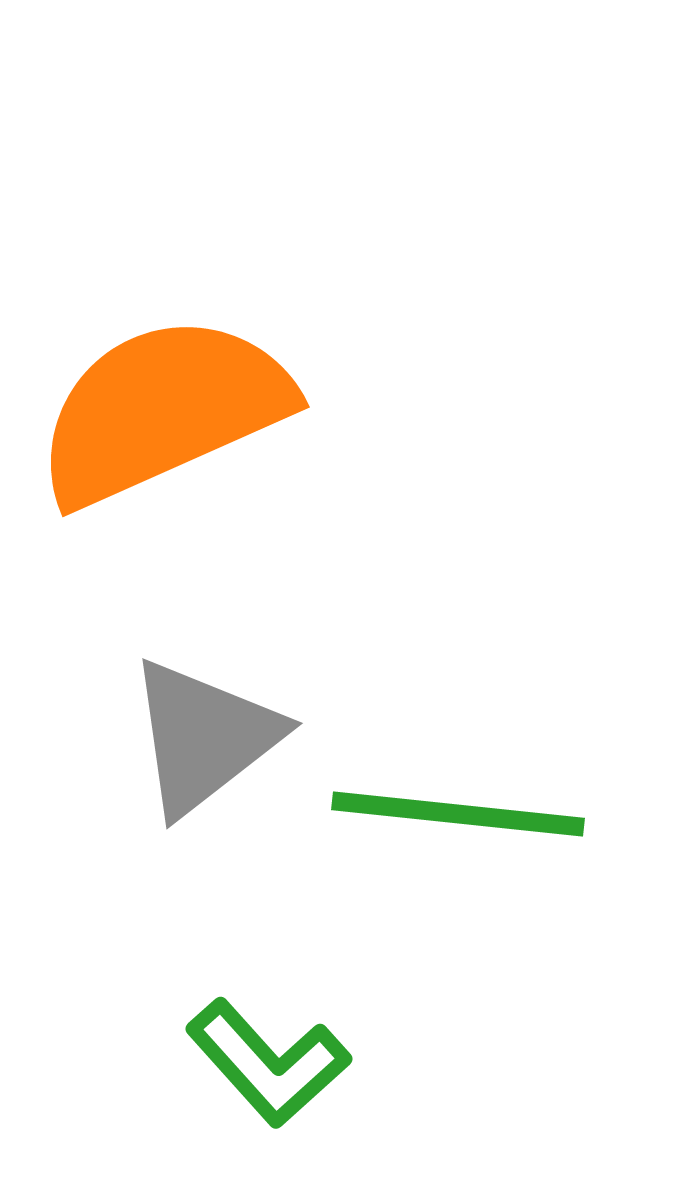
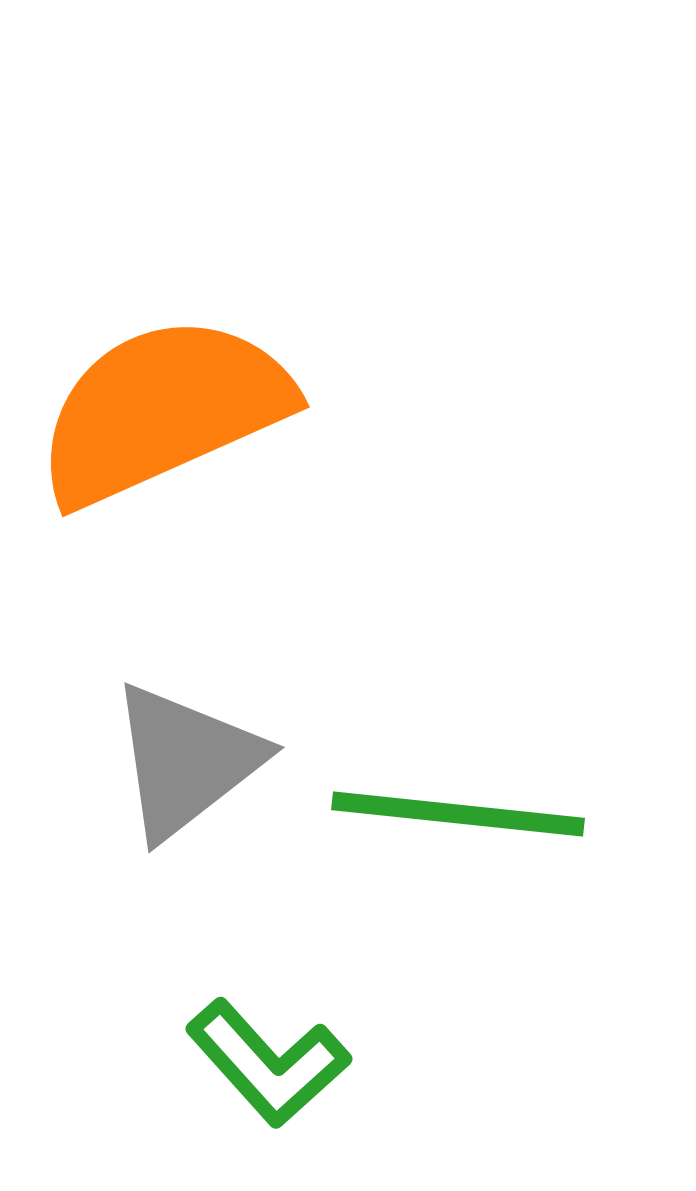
gray triangle: moved 18 px left, 24 px down
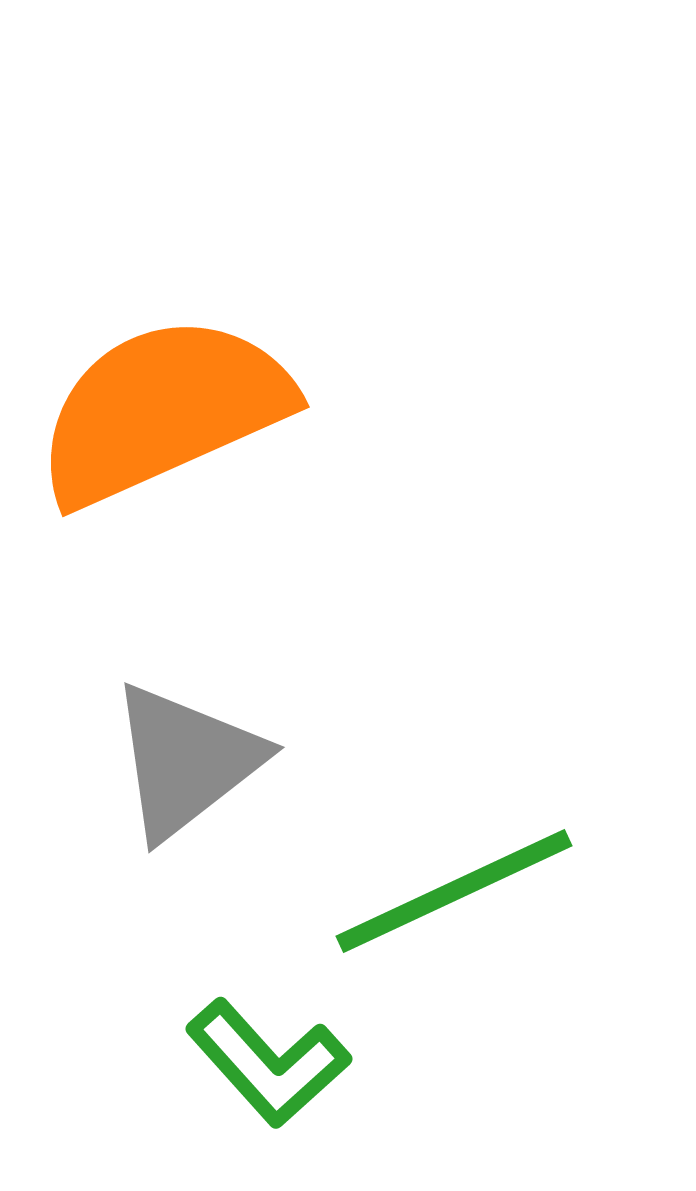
green line: moved 4 px left, 77 px down; rotated 31 degrees counterclockwise
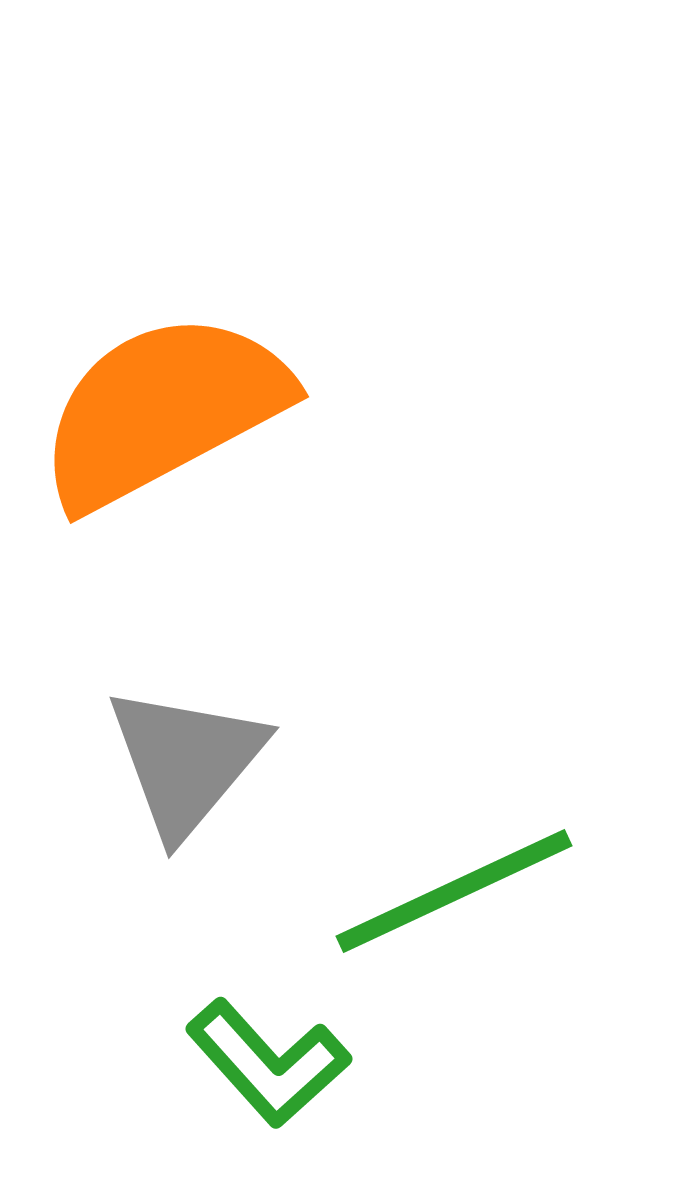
orange semicircle: rotated 4 degrees counterclockwise
gray triangle: rotated 12 degrees counterclockwise
